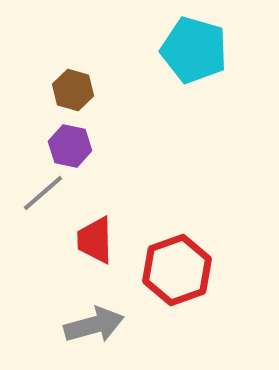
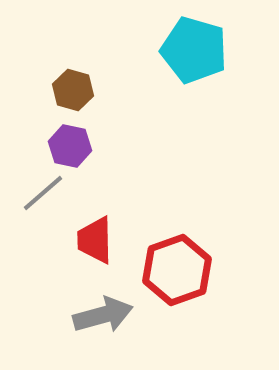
gray arrow: moved 9 px right, 10 px up
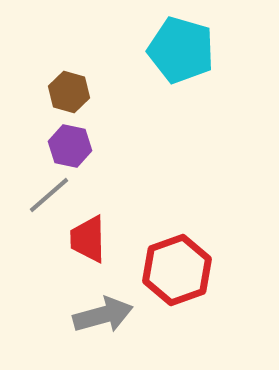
cyan pentagon: moved 13 px left
brown hexagon: moved 4 px left, 2 px down
gray line: moved 6 px right, 2 px down
red trapezoid: moved 7 px left, 1 px up
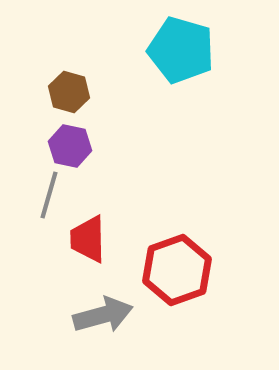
gray line: rotated 33 degrees counterclockwise
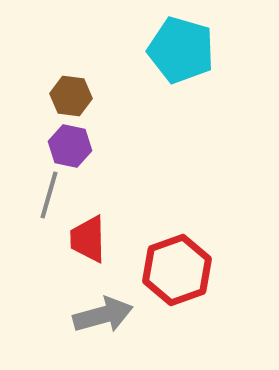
brown hexagon: moved 2 px right, 4 px down; rotated 9 degrees counterclockwise
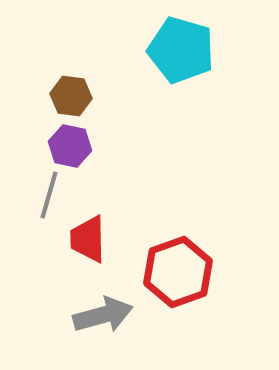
red hexagon: moved 1 px right, 2 px down
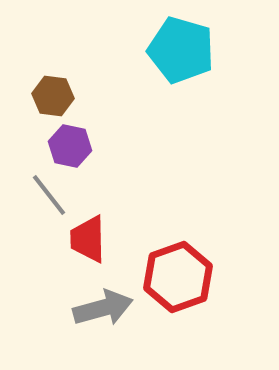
brown hexagon: moved 18 px left
gray line: rotated 54 degrees counterclockwise
red hexagon: moved 5 px down
gray arrow: moved 7 px up
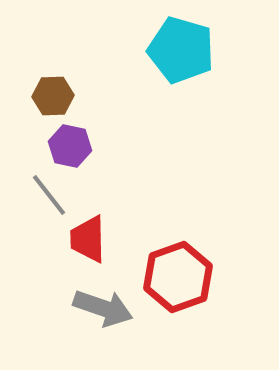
brown hexagon: rotated 9 degrees counterclockwise
gray arrow: rotated 34 degrees clockwise
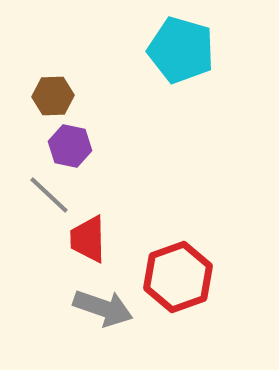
gray line: rotated 9 degrees counterclockwise
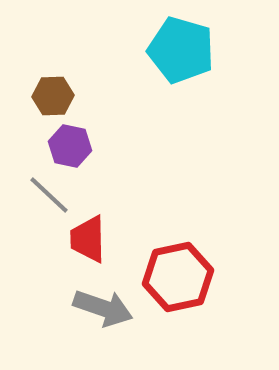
red hexagon: rotated 8 degrees clockwise
